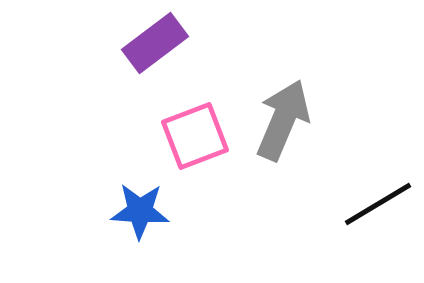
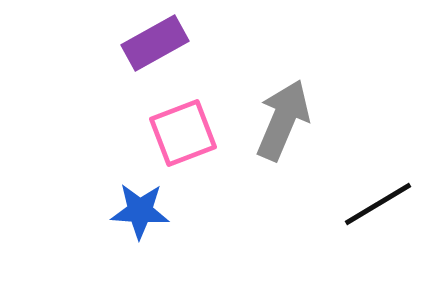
purple rectangle: rotated 8 degrees clockwise
pink square: moved 12 px left, 3 px up
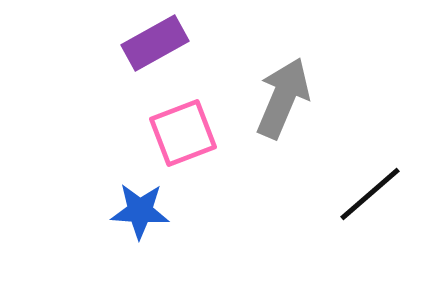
gray arrow: moved 22 px up
black line: moved 8 px left, 10 px up; rotated 10 degrees counterclockwise
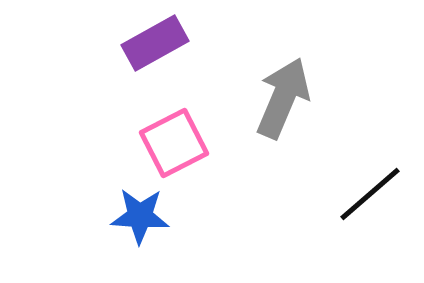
pink square: moved 9 px left, 10 px down; rotated 6 degrees counterclockwise
blue star: moved 5 px down
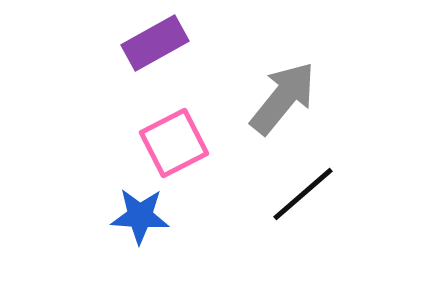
gray arrow: rotated 16 degrees clockwise
black line: moved 67 px left
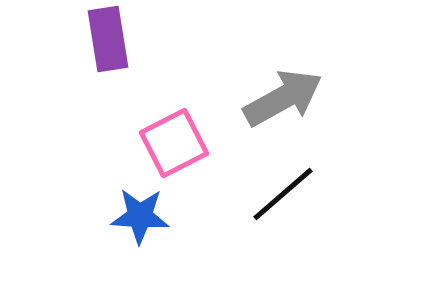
purple rectangle: moved 47 px left, 4 px up; rotated 70 degrees counterclockwise
gray arrow: rotated 22 degrees clockwise
black line: moved 20 px left
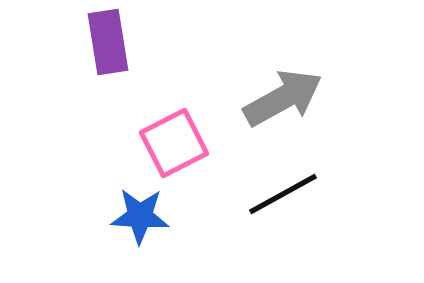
purple rectangle: moved 3 px down
black line: rotated 12 degrees clockwise
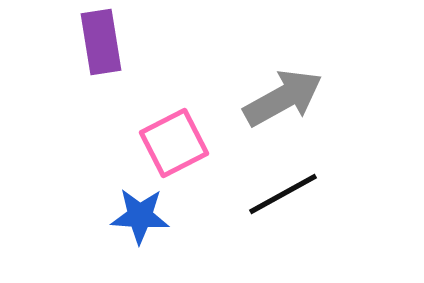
purple rectangle: moved 7 px left
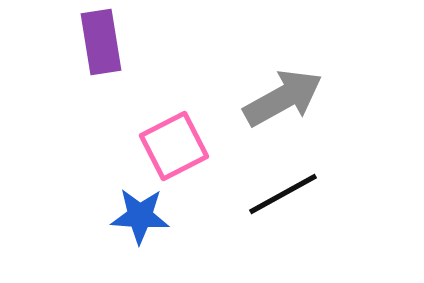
pink square: moved 3 px down
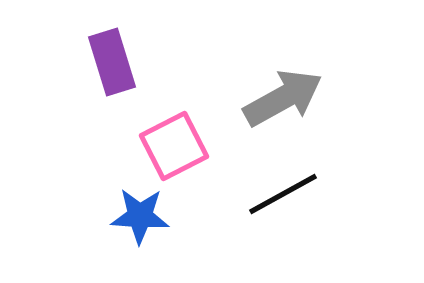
purple rectangle: moved 11 px right, 20 px down; rotated 8 degrees counterclockwise
